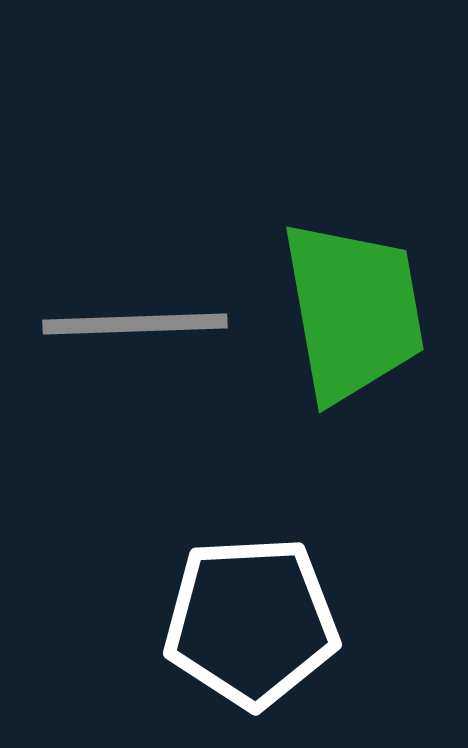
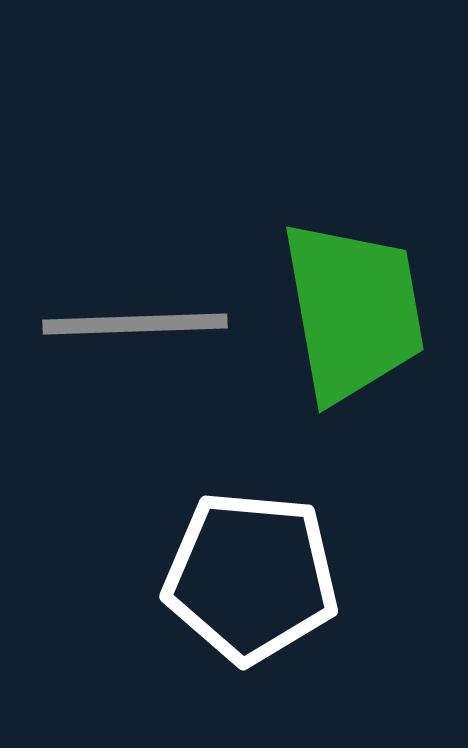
white pentagon: moved 45 px up; rotated 8 degrees clockwise
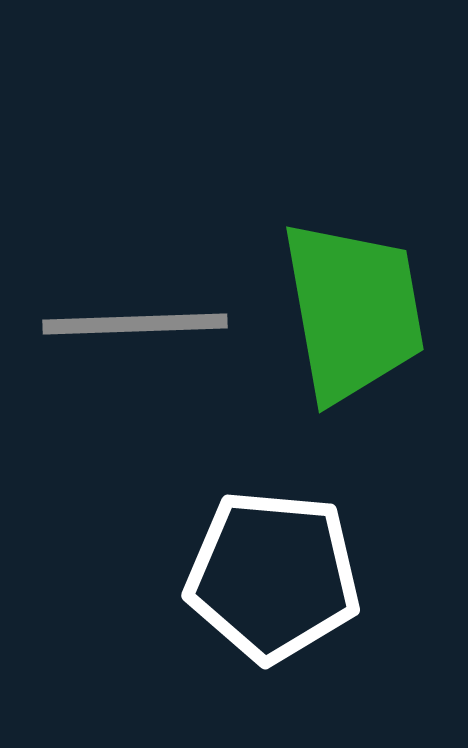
white pentagon: moved 22 px right, 1 px up
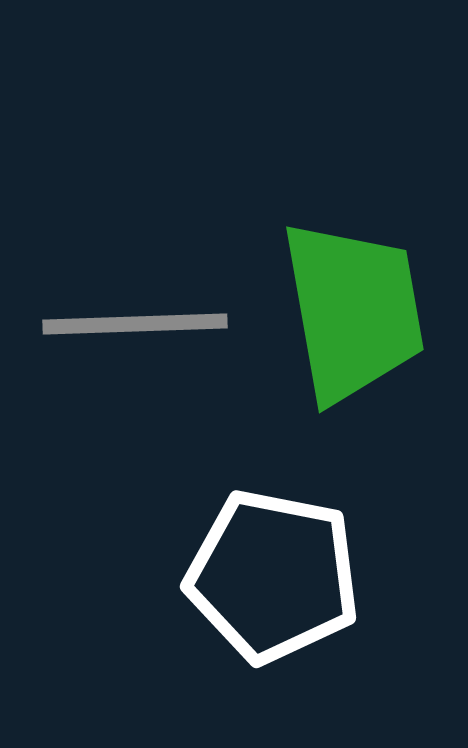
white pentagon: rotated 6 degrees clockwise
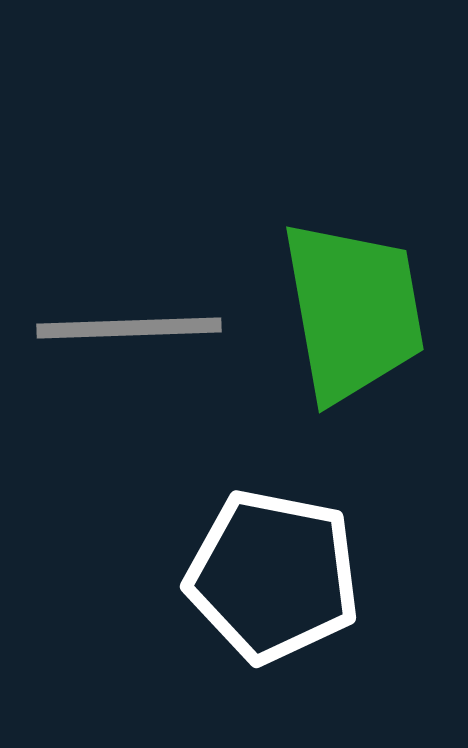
gray line: moved 6 px left, 4 px down
